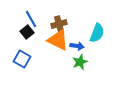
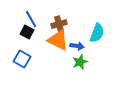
black square: rotated 24 degrees counterclockwise
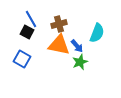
orange triangle: moved 1 px right, 5 px down; rotated 15 degrees counterclockwise
blue arrow: rotated 40 degrees clockwise
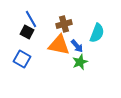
brown cross: moved 5 px right
